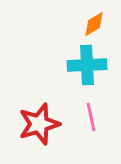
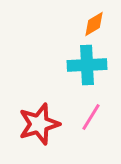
pink line: rotated 44 degrees clockwise
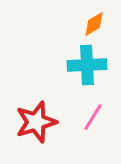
pink line: moved 2 px right
red star: moved 3 px left, 2 px up
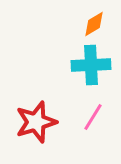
cyan cross: moved 4 px right
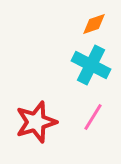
orange diamond: rotated 12 degrees clockwise
cyan cross: rotated 30 degrees clockwise
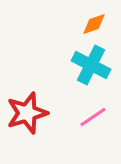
pink line: rotated 24 degrees clockwise
red star: moved 9 px left, 9 px up
